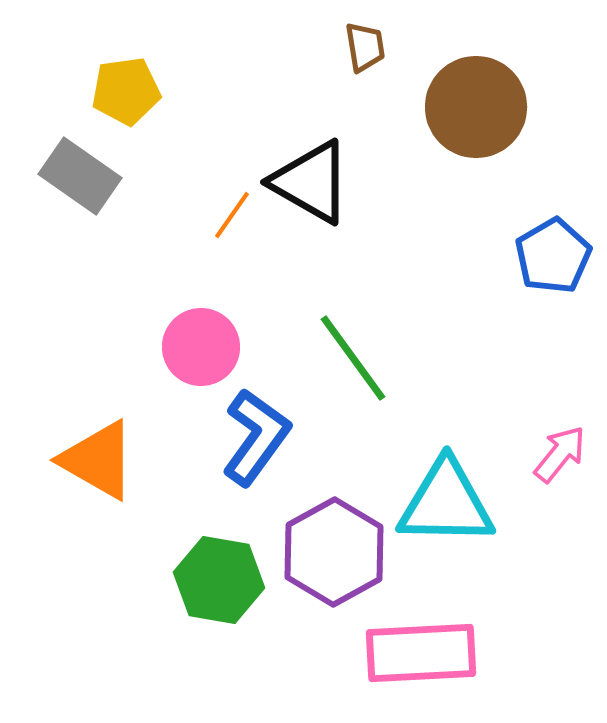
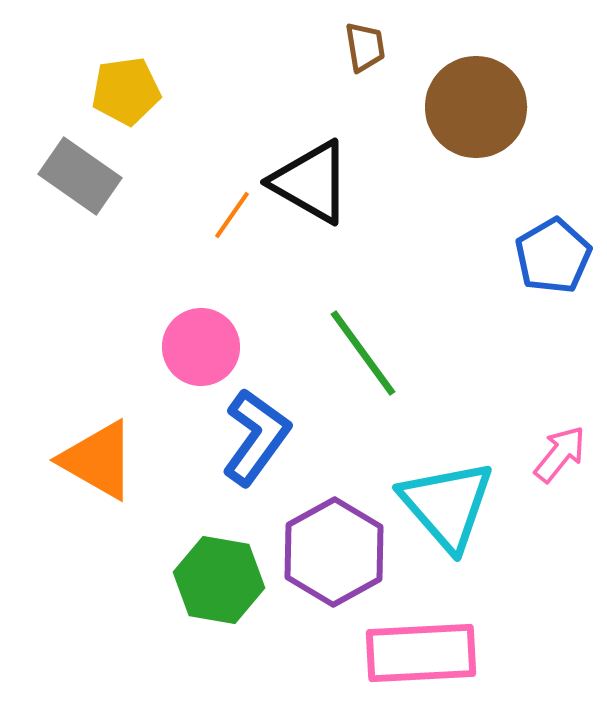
green line: moved 10 px right, 5 px up
cyan triangle: moved 1 px right, 2 px down; rotated 48 degrees clockwise
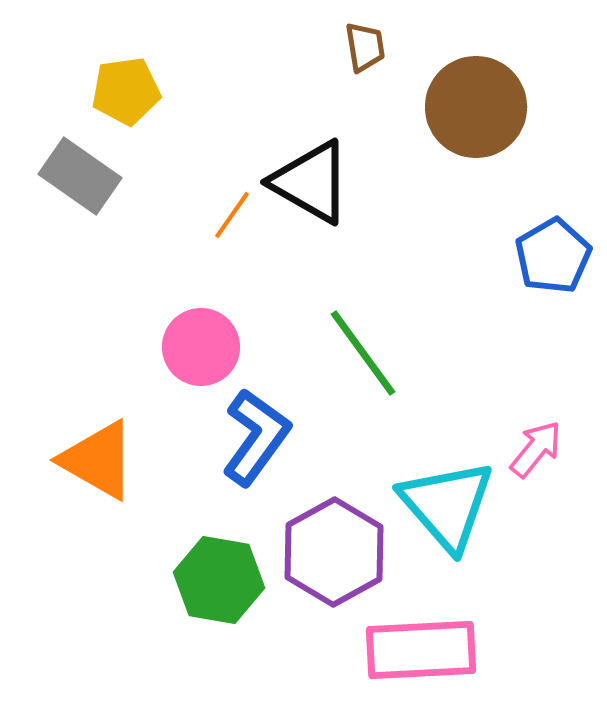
pink arrow: moved 24 px left, 5 px up
pink rectangle: moved 3 px up
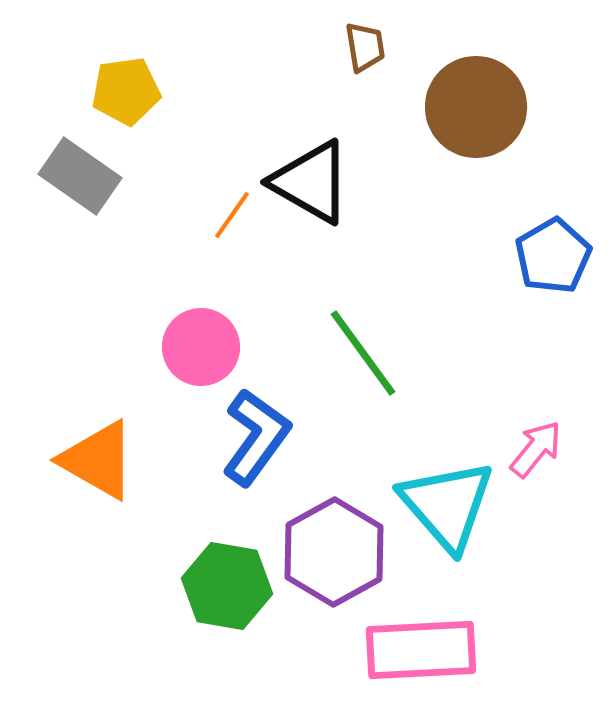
green hexagon: moved 8 px right, 6 px down
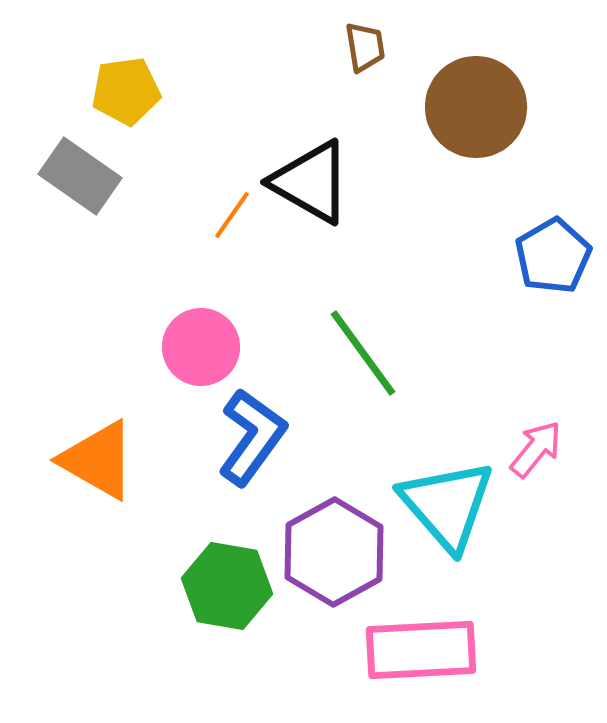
blue L-shape: moved 4 px left
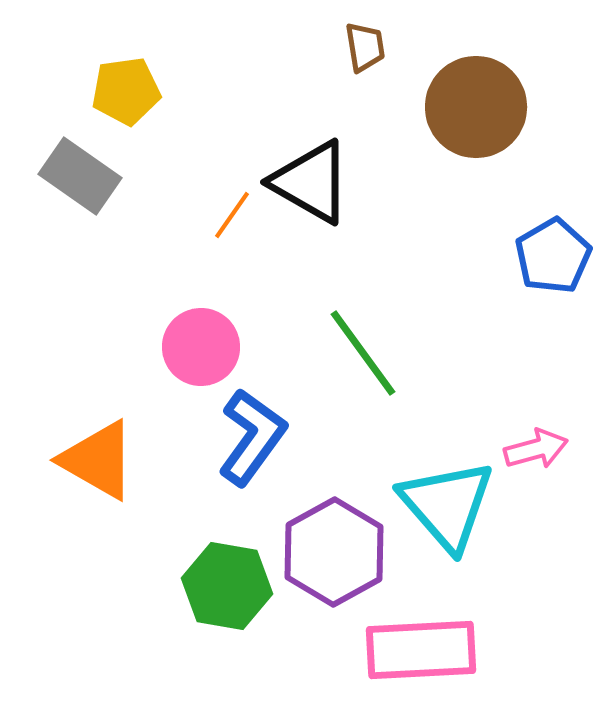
pink arrow: rotated 36 degrees clockwise
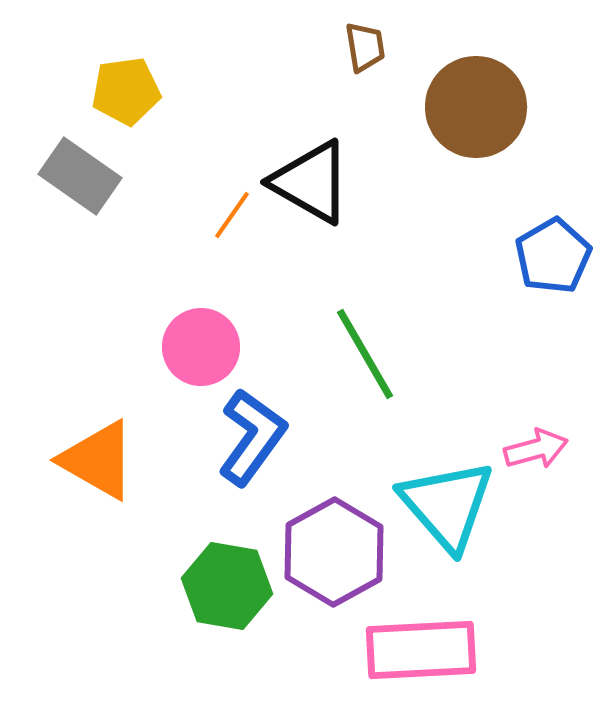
green line: moved 2 px right, 1 px down; rotated 6 degrees clockwise
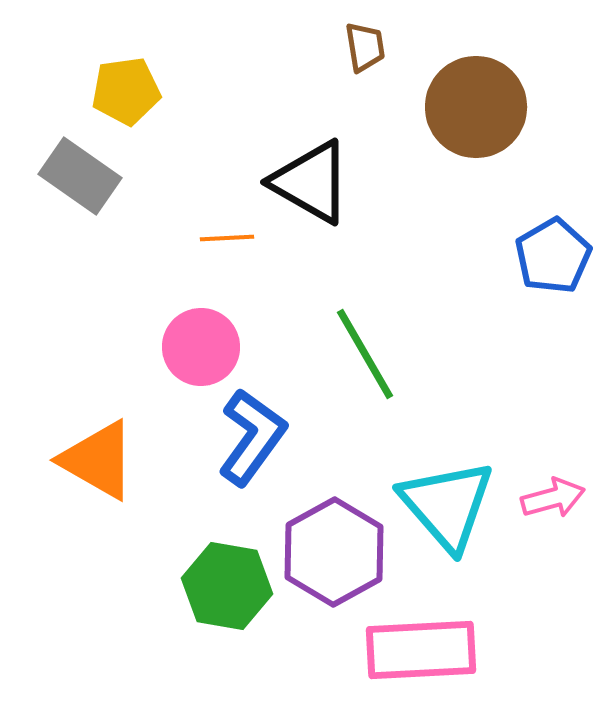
orange line: moved 5 px left, 23 px down; rotated 52 degrees clockwise
pink arrow: moved 17 px right, 49 px down
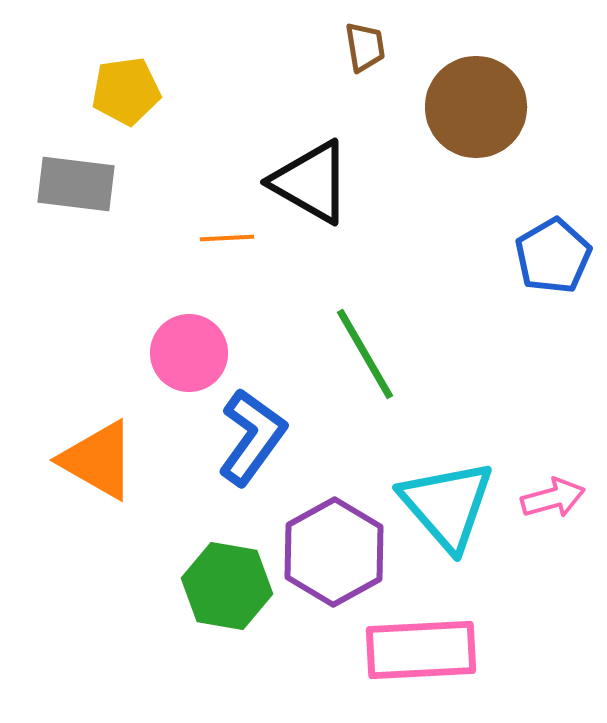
gray rectangle: moved 4 px left, 8 px down; rotated 28 degrees counterclockwise
pink circle: moved 12 px left, 6 px down
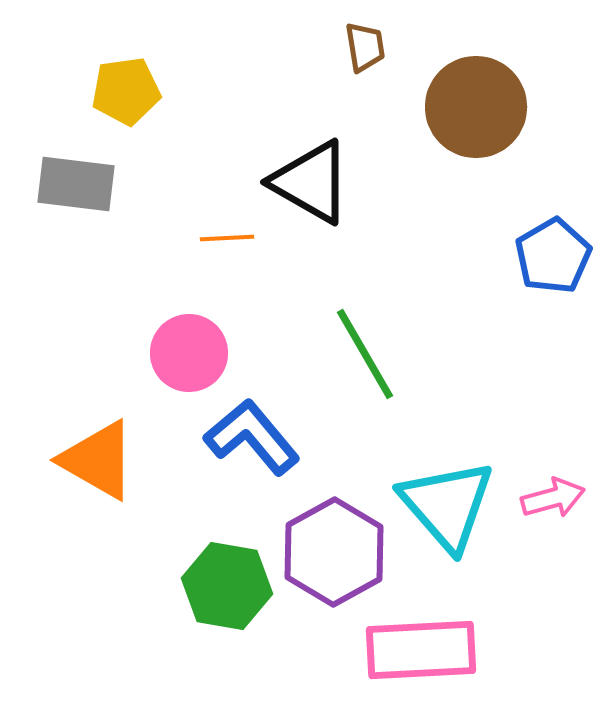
blue L-shape: rotated 76 degrees counterclockwise
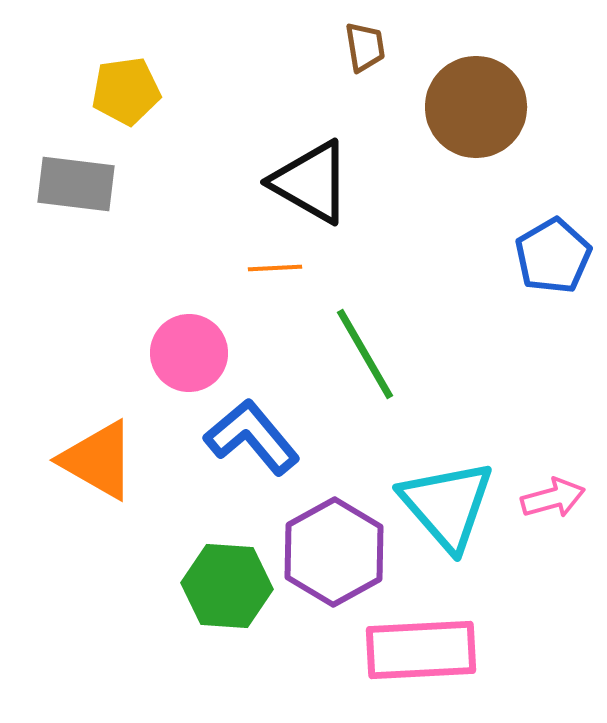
orange line: moved 48 px right, 30 px down
green hexagon: rotated 6 degrees counterclockwise
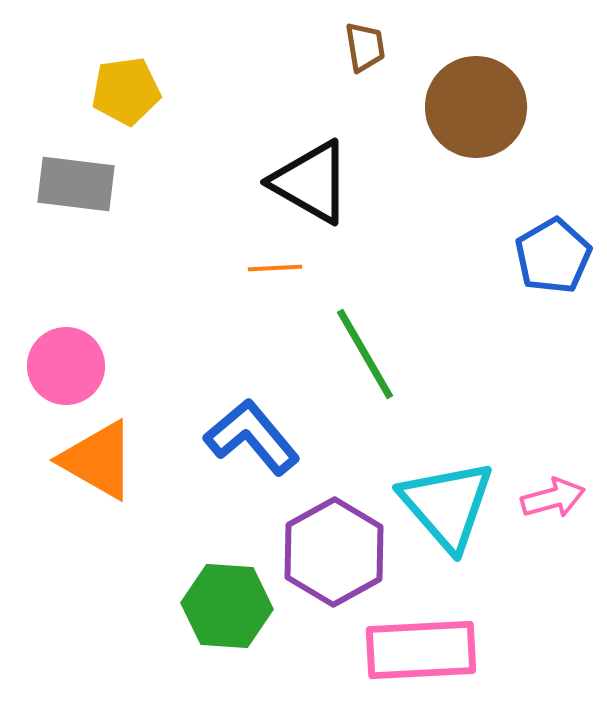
pink circle: moved 123 px left, 13 px down
green hexagon: moved 20 px down
